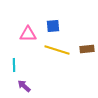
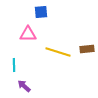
blue square: moved 12 px left, 14 px up
yellow line: moved 1 px right, 2 px down
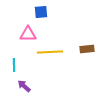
yellow line: moved 8 px left; rotated 20 degrees counterclockwise
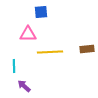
cyan line: moved 1 px down
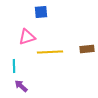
pink triangle: moved 1 px left, 3 px down; rotated 18 degrees counterclockwise
purple arrow: moved 3 px left
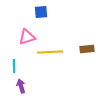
purple arrow: rotated 32 degrees clockwise
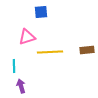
brown rectangle: moved 1 px down
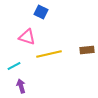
blue square: rotated 32 degrees clockwise
pink triangle: rotated 36 degrees clockwise
yellow line: moved 1 px left, 2 px down; rotated 10 degrees counterclockwise
cyan line: rotated 64 degrees clockwise
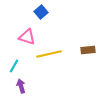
blue square: rotated 24 degrees clockwise
brown rectangle: moved 1 px right
cyan line: rotated 32 degrees counterclockwise
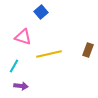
pink triangle: moved 4 px left
brown rectangle: rotated 64 degrees counterclockwise
purple arrow: rotated 112 degrees clockwise
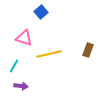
pink triangle: moved 1 px right, 1 px down
